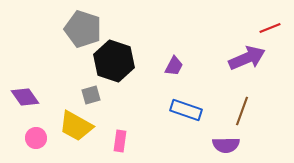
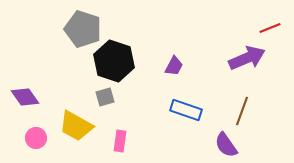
gray square: moved 14 px right, 2 px down
purple semicircle: rotated 56 degrees clockwise
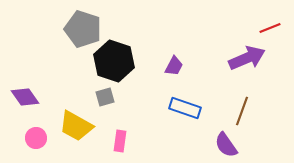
blue rectangle: moved 1 px left, 2 px up
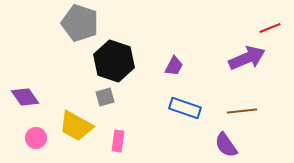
gray pentagon: moved 3 px left, 6 px up
brown line: rotated 64 degrees clockwise
pink rectangle: moved 2 px left
